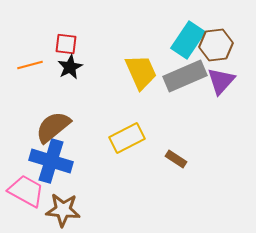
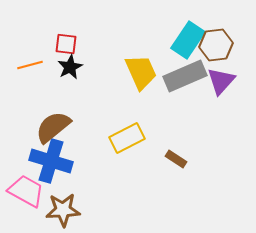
brown star: rotated 8 degrees counterclockwise
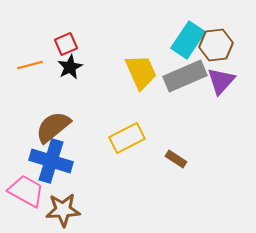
red square: rotated 30 degrees counterclockwise
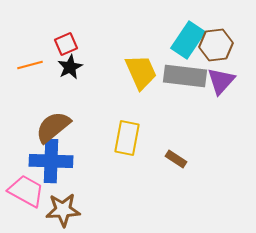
gray rectangle: rotated 30 degrees clockwise
yellow rectangle: rotated 52 degrees counterclockwise
blue cross: rotated 15 degrees counterclockwise
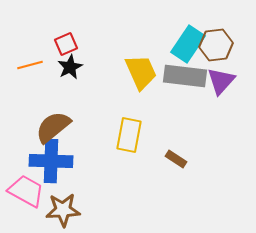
cyan rectangle: moved 4 px down
yellow rectangle: moved 2 px right, 3 px up
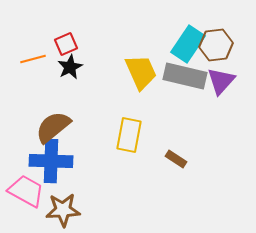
orange line: moved 3 px right, 6 px up
gray rectangle: rotated 6 degrees clockwise
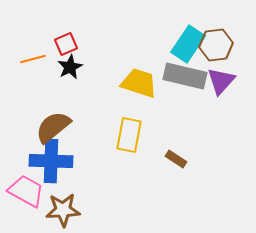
yellow trapezoid: moved 2 px left, 11 px down; rotated 48 degrees counterclockwise
